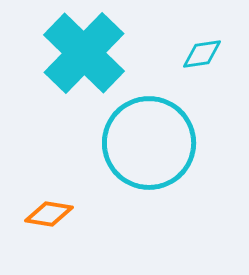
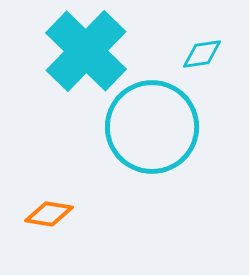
cyan cross: moved 2 px right, 2 px up
cyan circle: moved 3 px right, 16 px up
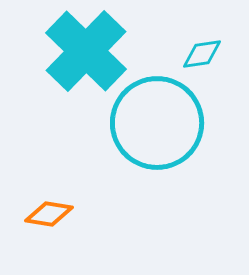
cyan circle: moved 5 px right, 4 px up
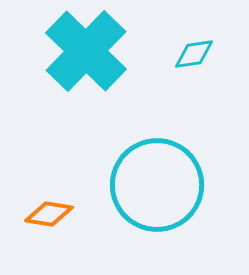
cyan diamond: moved 8 px left
cyan circle: moved 62 px down
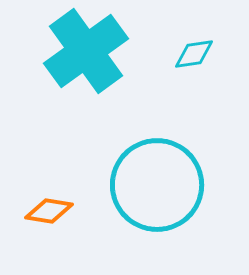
cyan cross: rotated 10 degrees clockwise
orange diamond: moved 3 px up
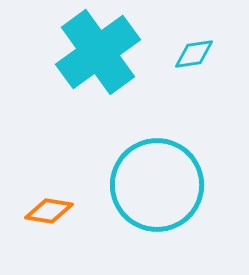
cyan cross: moved 12 px right, 1 px down
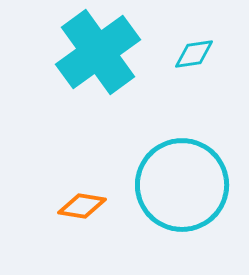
cyan circle: moved 25 px right
orange diamond: moved 33 px right, 5 px up
